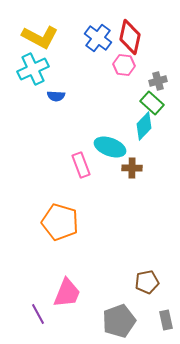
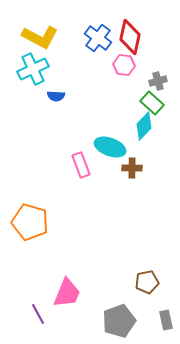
orange pentagon: moved 30 px left
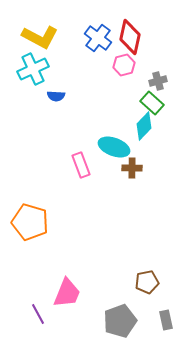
pink hexagon: rotated 20 degrees counterclockwise
cyan ellipse: moved 4 px right
gray pentagon: moved 1 px right
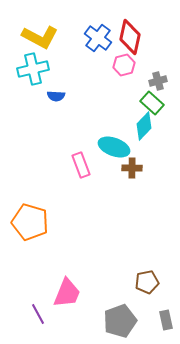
cyan cross: rotated 12 degrees clockwise
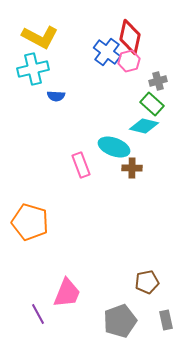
blue cross: moved 9 px right, 14 px down
pink hexagon: moved 5 px right, 4 px up
green rectangle: moved 1 px down
cyan diamond: rotated 60 degrees clockwise
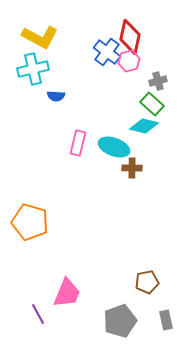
pink rectangle: moved 3 px left, 22 px up; rotated 35 degrees clockwise
